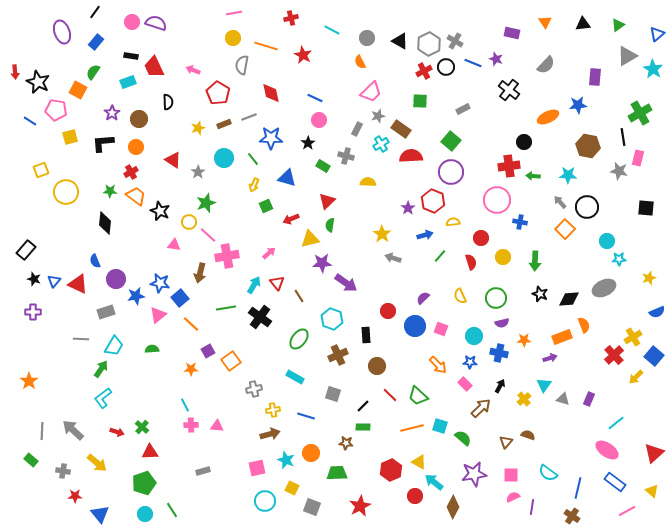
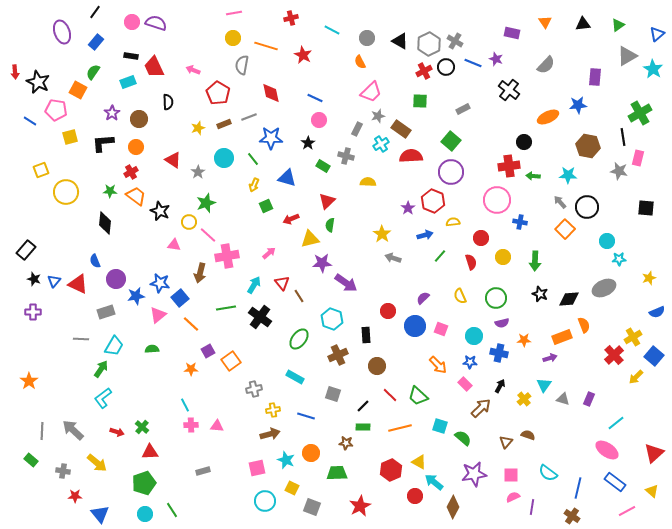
red triangle at (277, 283): moved 5 px right
orange line at (412, 428): moved 12 px left
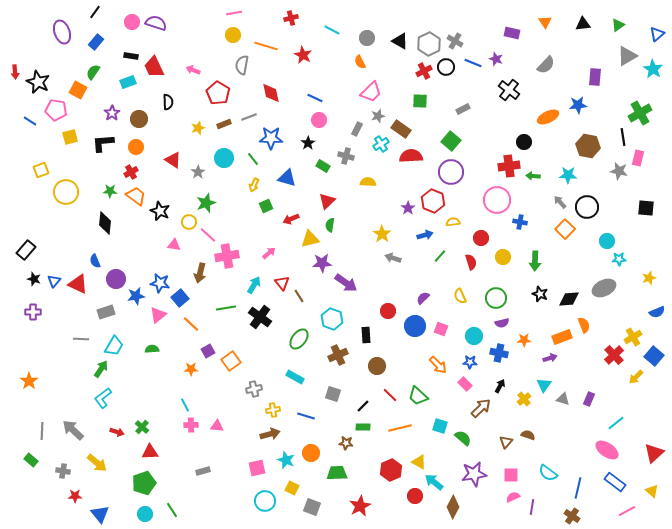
yellow circle at (233, 38): moved 3 px up
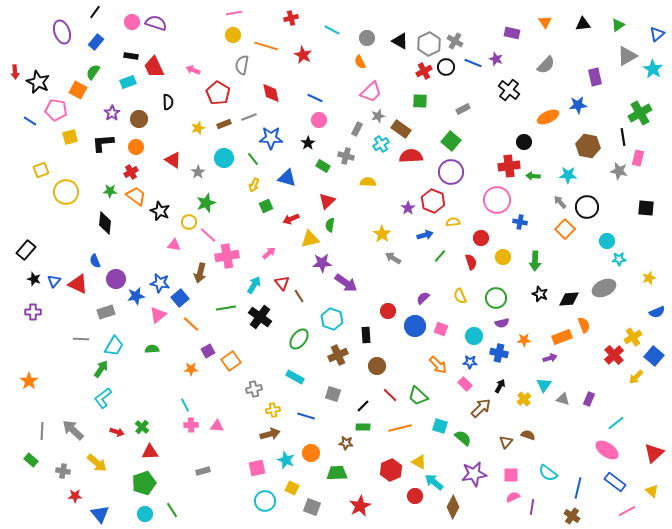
purple rectangle at (595, 77): rotated 18 degrees counterclockwise
gray arrow at (393, 258): rotated 14 degrees clockwise
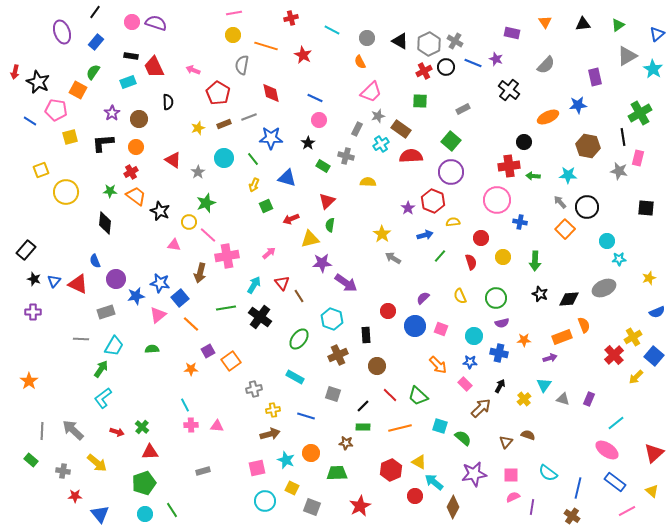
red arrow at (15, 72): rotated 16 degrees clockwise
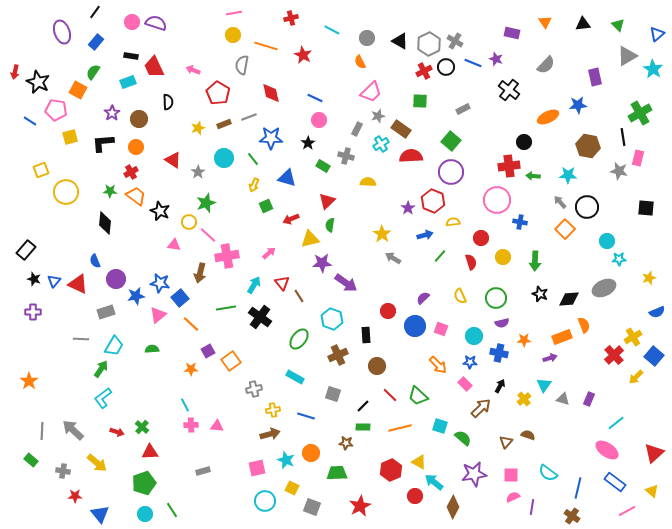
green triangle at (618, 25): rotated 40 degrees counterclockwise
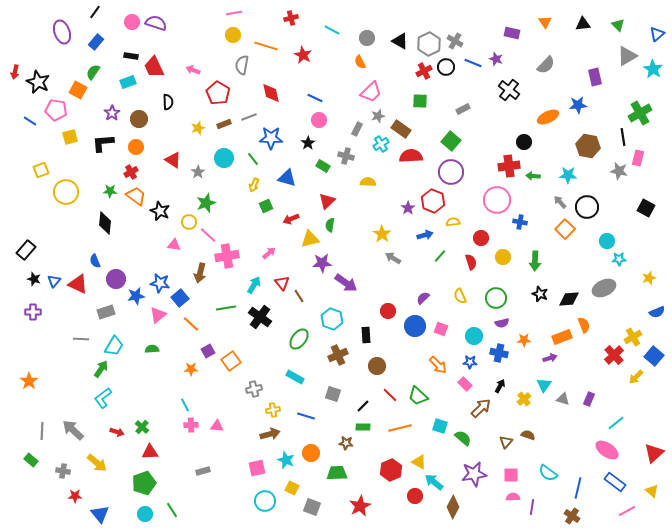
black square at (646, 208): rotated 24 degrees clockwise
pink semicircle at (513, 497): rotated 24 degrees clockwise
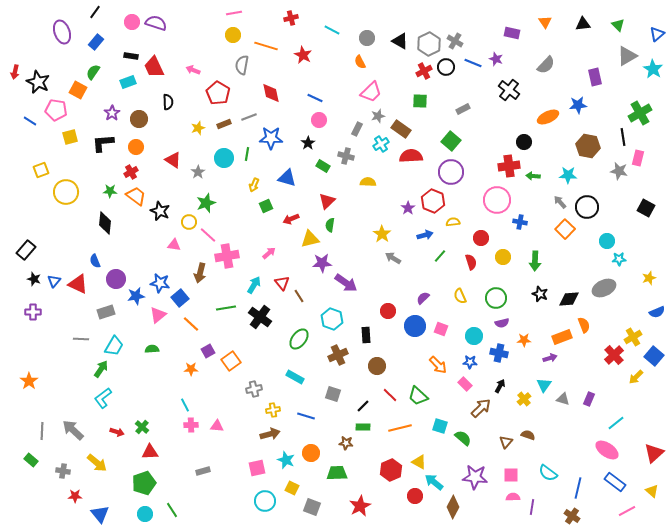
green line at (253, 159): moved 6 px left, 5 px up; rotated 48 degrees clockwise
purple star at (474, 474): moved 1 px right, 3 px down; rotated 15 degrees clockwise
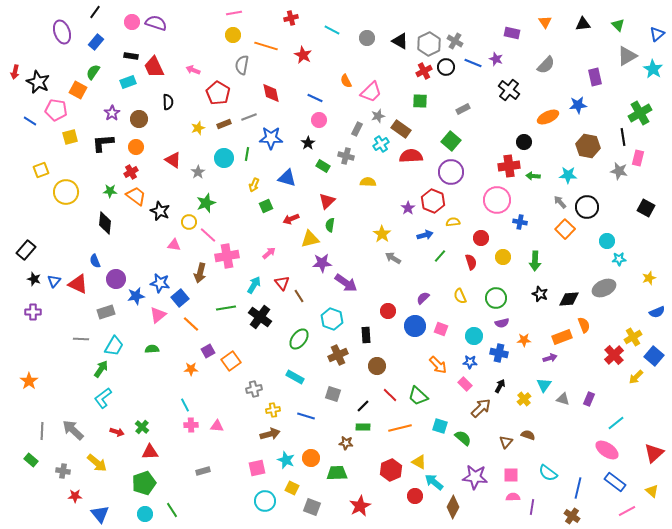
orange semicircle at (360, 62): moved 14 px left, 19 px down
orange circle at (311, 453): moved 5 px down
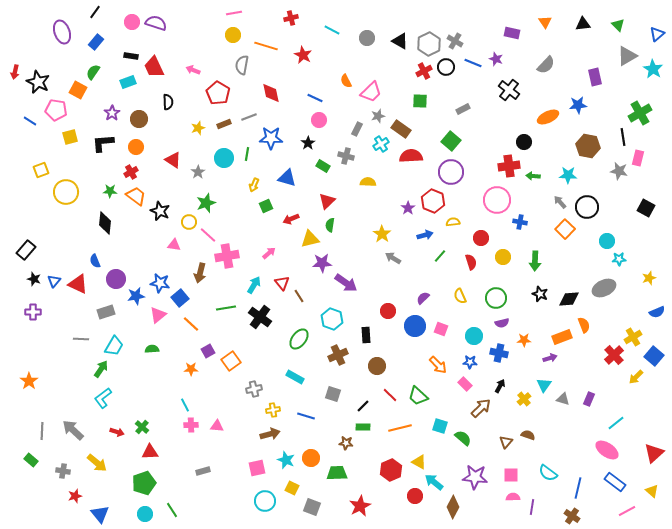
red star at (75, 496): rotated 16 degrees counterclockwise
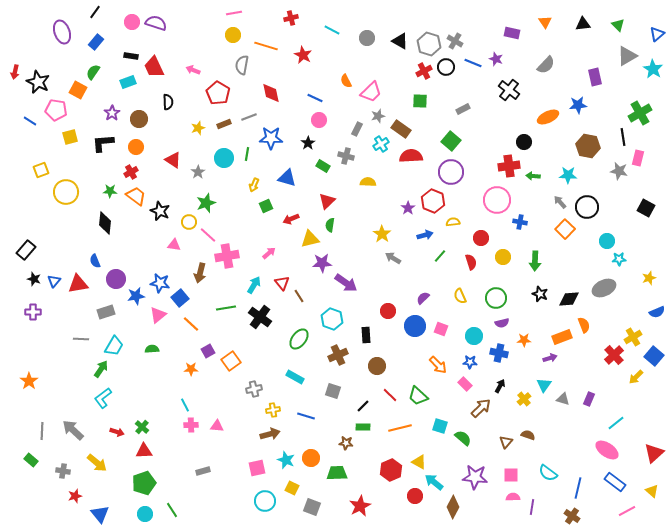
gray hexagon at (429, 44): rotated 15 degrees counterclockwise
red triangle at (78, 284): rotated 35 degrees counterclockwise
gray square at (333, 394): moved 3 px up
red triangle at (150, 452): moved 6 px left, 1 px up
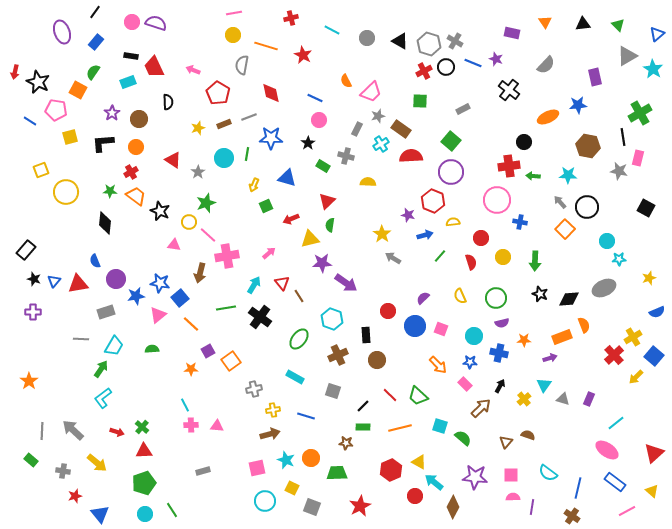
purple star at (408, 208): moved 7 px down; rotated 24 degrees counterclockwise
brown circle at (377, 366): moved 6 px up
